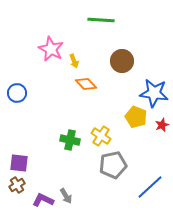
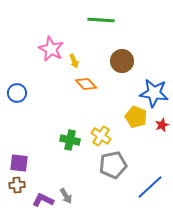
brown cross: rotated 28 degrees clockwise
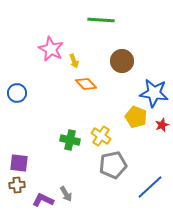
gray arrow: moved 2 px up
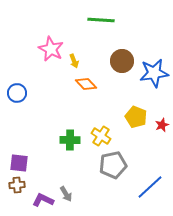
blue star: moved 20 px up; rotated 16 degrees counterclockwise
green cross: rotated 12 degrees counterclockwise
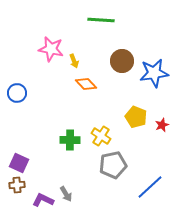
pink star: rotated 15 degrees counterclockwise
purple square: rotated 18 degrees clockwise
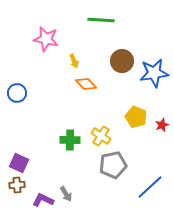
pink star: moved 5 px left, 10 px up
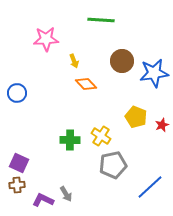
pink star: rotated 15 degrees counterclockwise
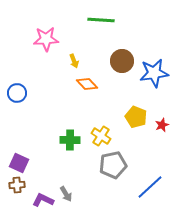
orange diamond: moved 1 px right
